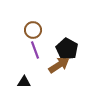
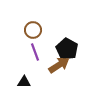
purple line: moved 2 px down
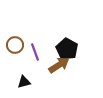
brown circle: moved 18 px left, 15 px down
black triangle: rotated 16 degrees counterclockwise
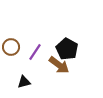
brown circle: moved 4 px left, 2 px down
purple line: rotated 54 degrees clockwise
brown arrow: rotated 70 degrees clockwise
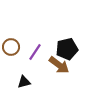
black pentagon: rotated 30 degrees clockwise
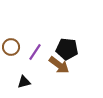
black pentagon: rotated 20 degrees clockwise
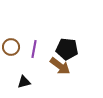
purple line: moved 1 px left, 3 px up; rotated 24 degrees counterclockwise
brown arrow: moved 1 px right, 1 px down
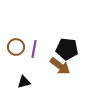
brown circle: moved 5 px right
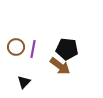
purple line: moved 1 px left
black triangle: rotated 32 degrees counterclockwise
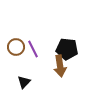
purple line: rotated 36 degrees counterclockwise
brown arrow: rotated 45 degrees clockwise
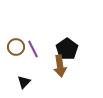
black pentagon: rotated 30 degrees clockwise
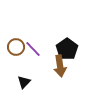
purple line: rotated 18 degrees counterclockwise
